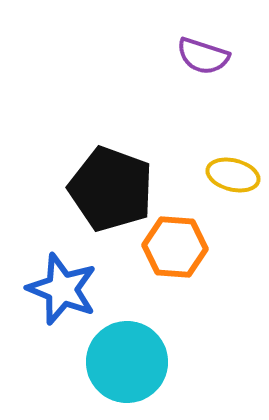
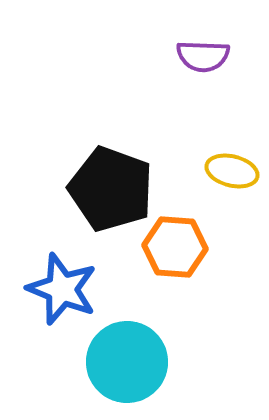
purple semicircle: rotated 16 degrees counterclockwise
yellow ellipse: moved 1 px left, 4 px up
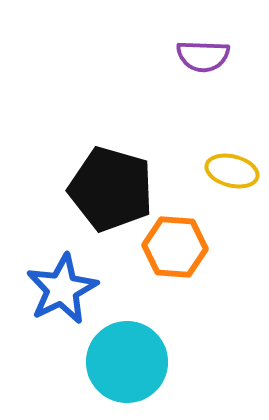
black pentagon: rotated 4 degrees counterclockwise
blue star: rotated 24 degrees clockwise
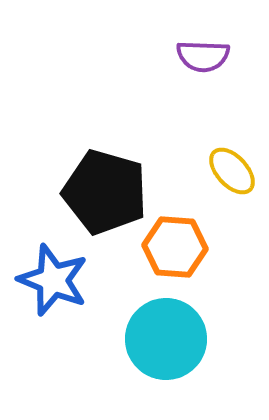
yellow ellipse: rotated 33 degrees clockwise
black pentagon: moved 6 px left, 3 px down
blue star: moved 9 px left, 9 px up; rotated 24 degrees counterclockwise
cyan circle: moved 39 px right, 23 px up
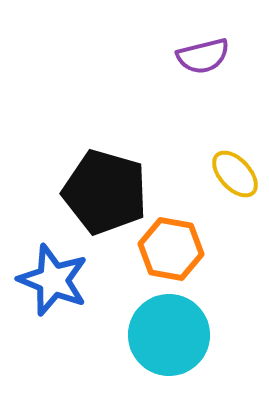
purple semicircle: rotated 16 degrees counterclockwise
yellow ellipse: moved 3 px right, 3 px down
orange hexagon: moved 4 px left, 2 px down; rotated 6 degrees clockwise
cyan circle: moved 3 px right, 4 px up
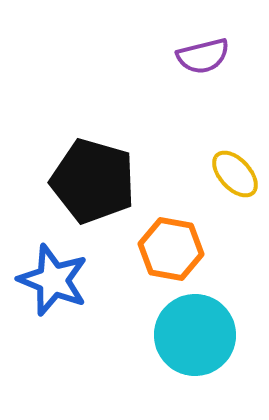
black pentagon: moved 12 px left, 11 px up
cyan circle: moved 26 px right
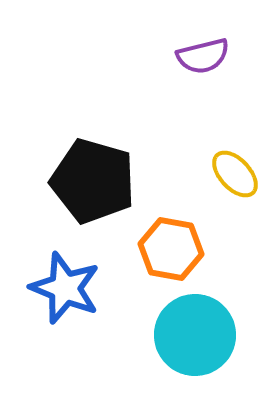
blue star: moved 12 px right, 8 px down
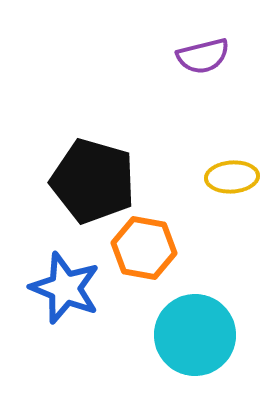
yellow ellipse: moved 3 px left, 3 px down; rotated 51 degrees counterclockwise
orange hexagon: moved 27 px left, 1 px up
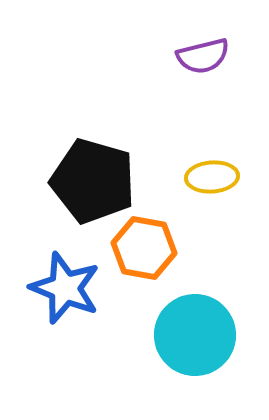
yellow ellipse: moved 20 px left
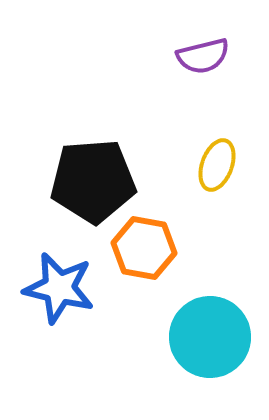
yellow ellipse: moved 5 px right, 12 px up; rotated 66 degrees counterclockwise
black pentagon: rotated 20 degrees counterclockwise
blue star: moved 6 px left; rotated 8 degrees counterclockwise
cyan circle: moved 15 px right, 2 px down
